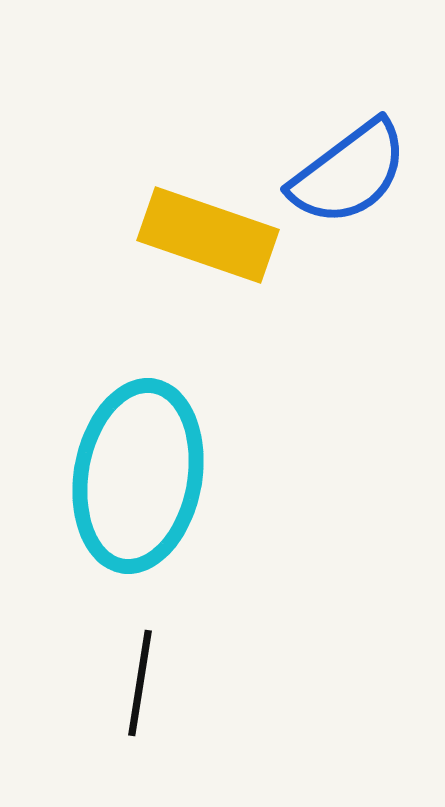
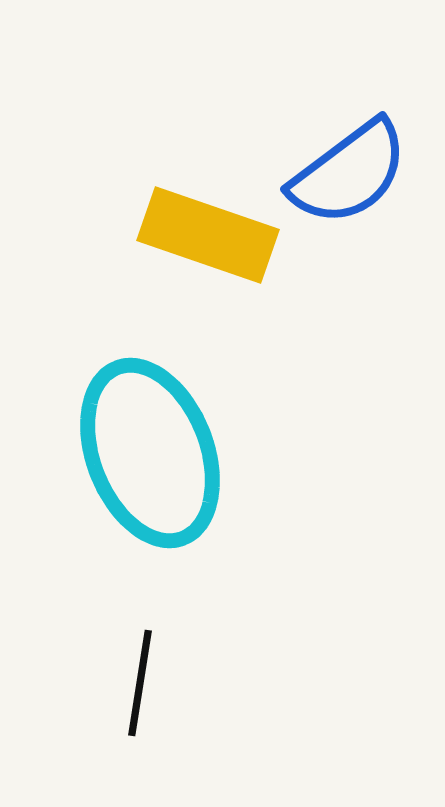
cyan ellipse: moved 12 px right, 23 px up; rotated 31 degrees counterclockwise
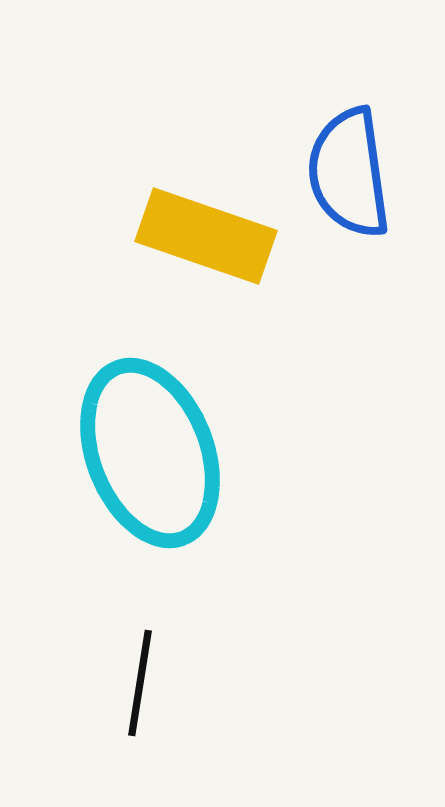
blue semicircle: rotated 119 degrees clockwise
yellow rectangle: moved 2 px left, 1 px down
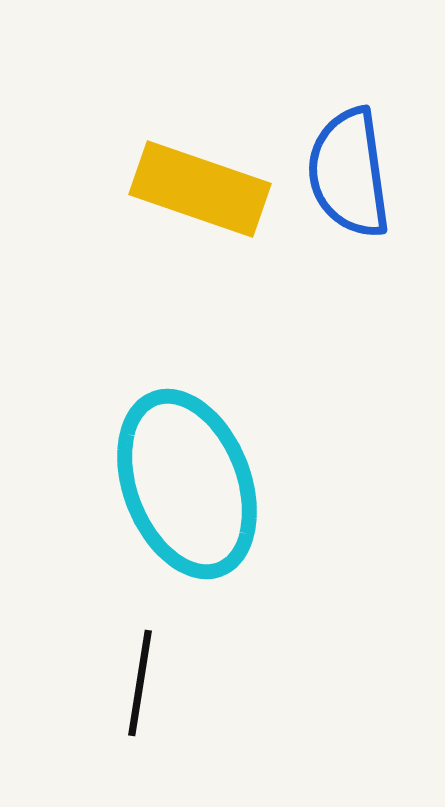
yellow rectangle: moved 6 px left, 47 px up
cyan ellipse: moved 37 px right, 31 px down
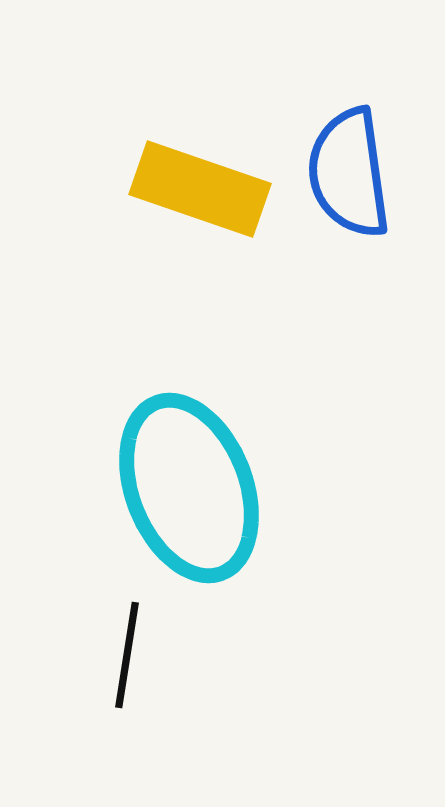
cyan ellipse: moved 2 px right, 4 px down
black line: moved 13 px left, 28 px up
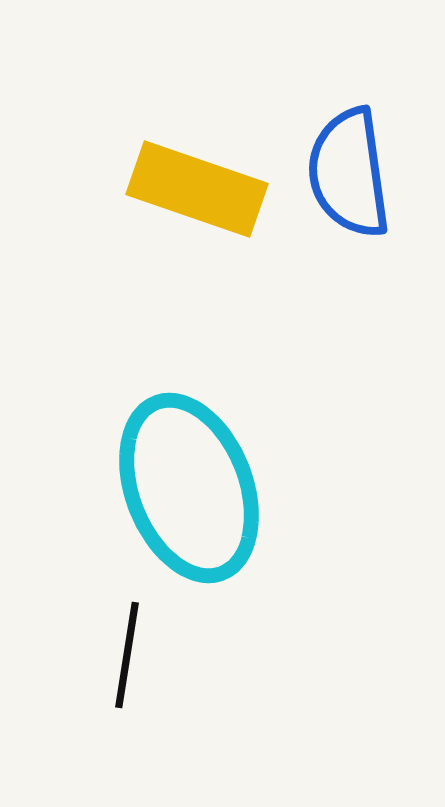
yellow rectangle: moved 3 px left
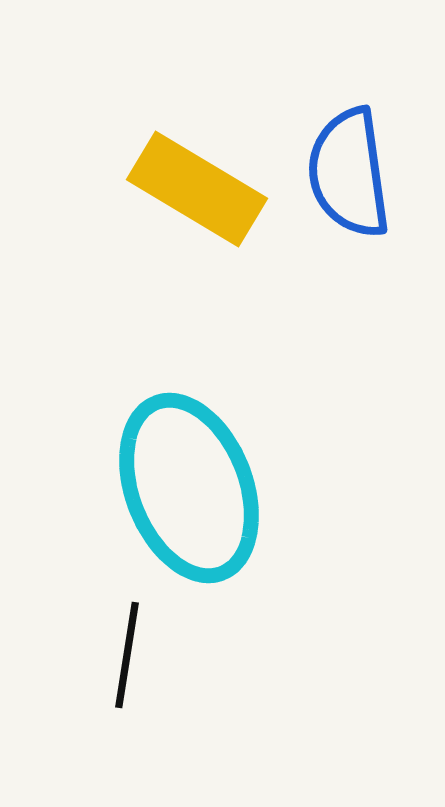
yellow rectangle: rotated 12 degrees clockwise
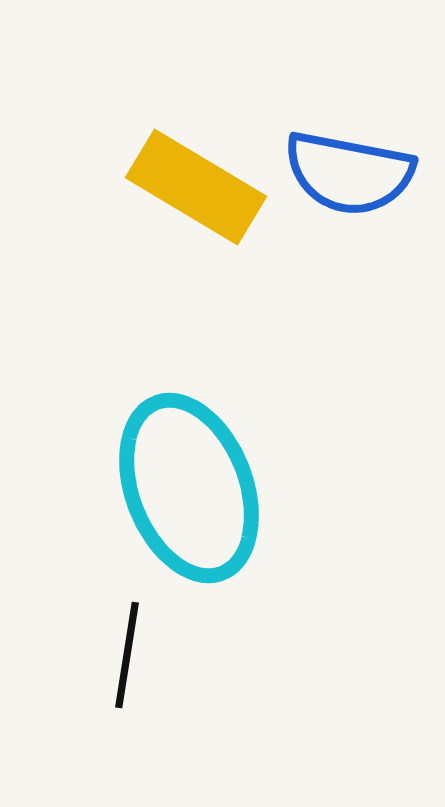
blue semicircle: rotated 71 degrees counterclockwise
yellow rectangle: moved 1 px left, 2 px up
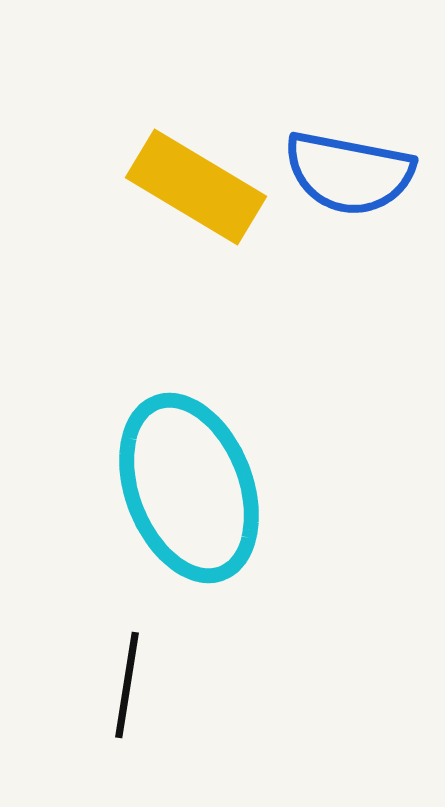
black line: moved 30 px down
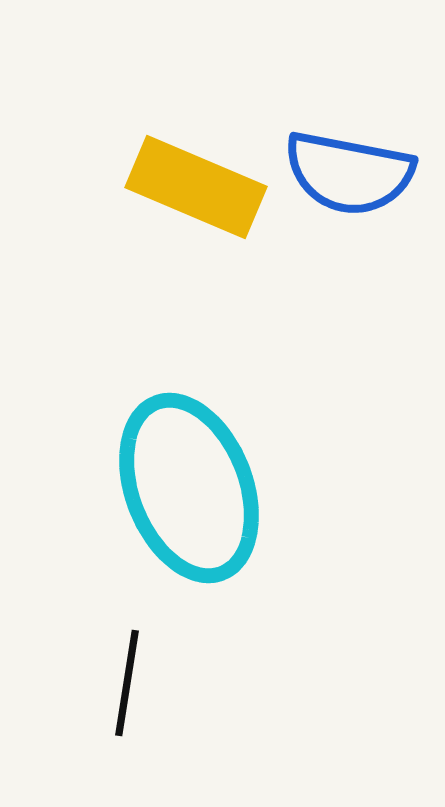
yellow rectangle: rotated 8 degrees counterclockwise
black line: moved 2 px up
